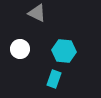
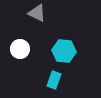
cyan rectangle: moved 1 px down
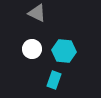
white circle: moved 12 px right
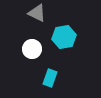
cyan hexagon: moved 14 px up; rotated 15 degrees counterclockwise
cyan rectangle: moved 4 px left, 2 px up
